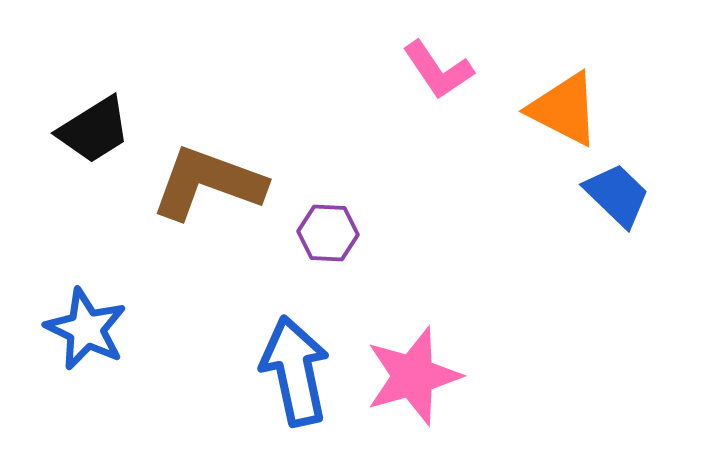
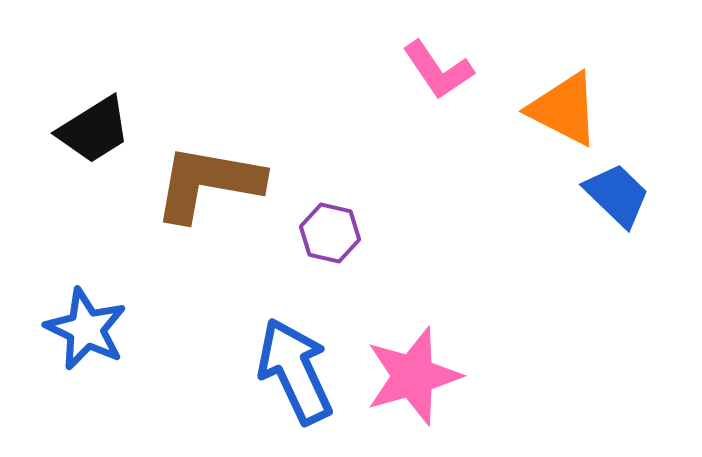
brown L-shape: rotated 10 degrees counterclockwise
purple hexagon: moved 2 px right; rotated 10 degrees clockwise
blue arrow: rotated 13 degrees counterclockwise
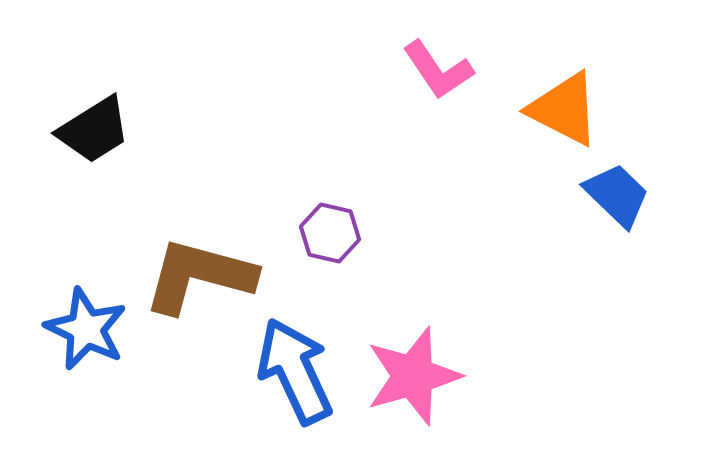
brown L-shape: moved 9 px left, 93 px down; rotated 5 degrees clockwise
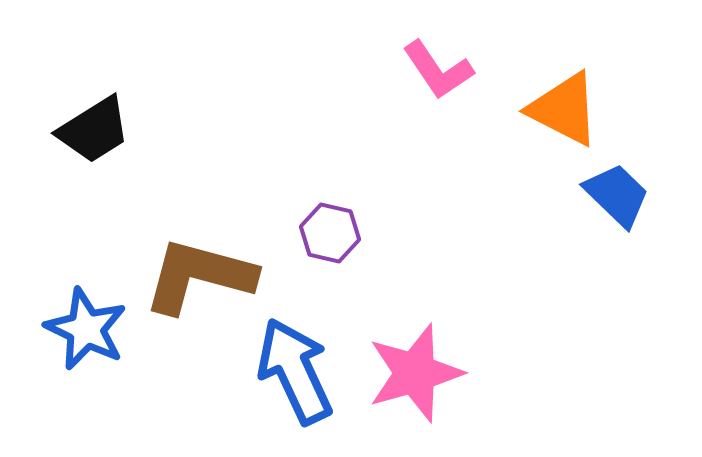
pink star: moved 2 px right, 3 px up
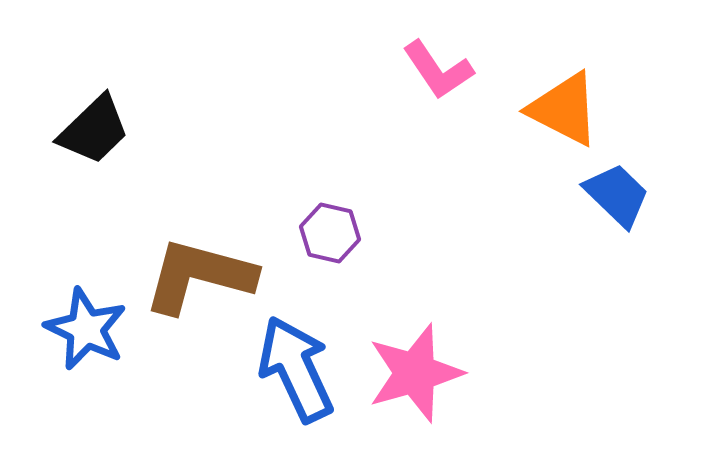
black trapezoid: rotated 12 degrees counterclockwise
blue arrow: moved 1 px right, 2 px up
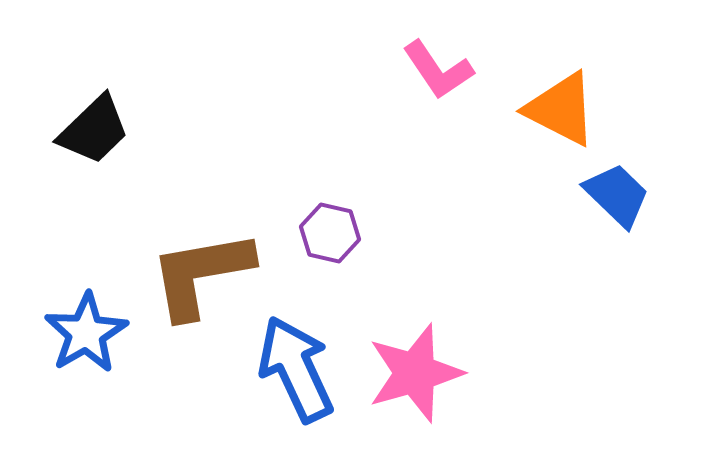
orange triangle: moved 3 px left
brown L-shape: moved 2 px right, 2 px up; rotated 25 degrees counterclockwise
blue star: moved 4 px down; rotated 16 degrees clockwise
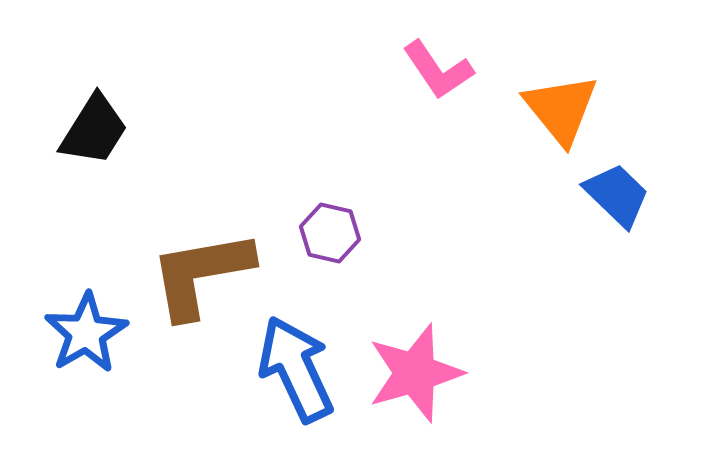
orange triangle: rotated 24 degrees clockwise
black trapezoid: rotated 14 degrees counterclockwise
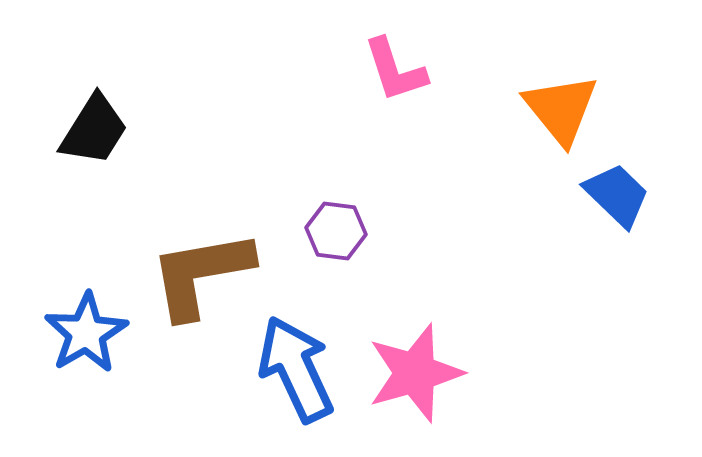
pink L-shape: moved 43 px left; rotated 16 degrees clockwise
purple hexagon: moved 6 px right, 2 px up; rotated 6 degrees counterclockwise
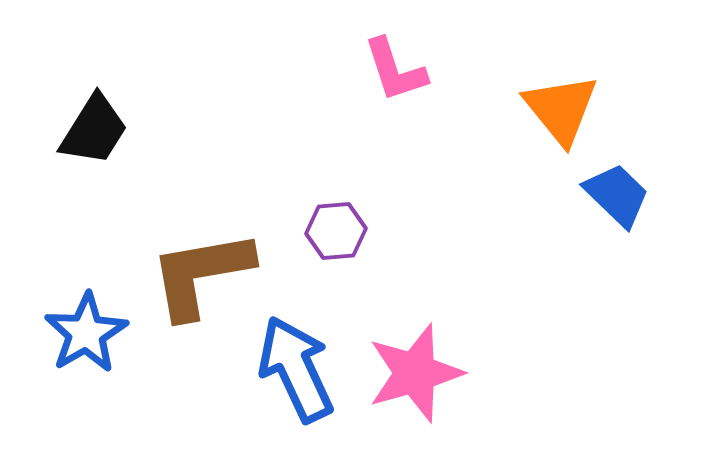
purple hexagon: rotated 12 degrees counterclockwise
